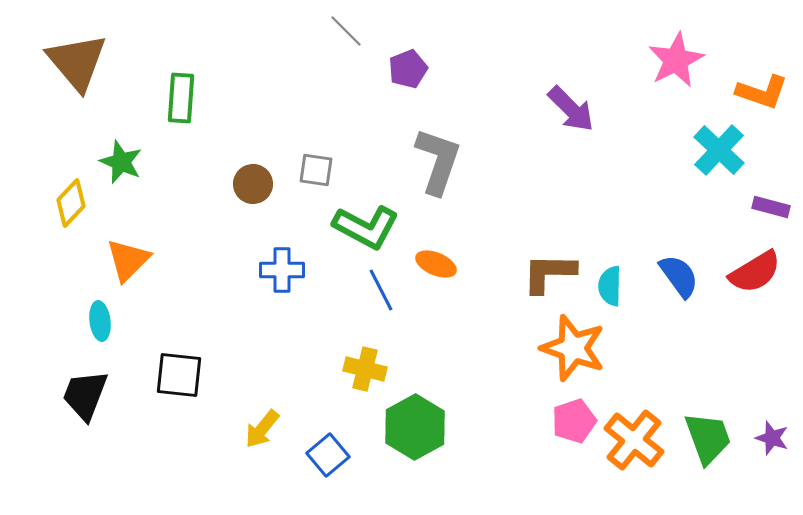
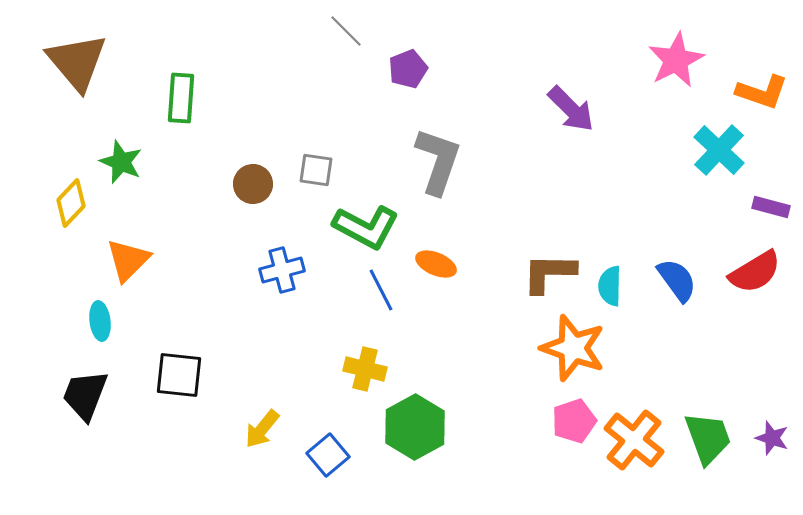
blue cross: rotated 15 degrees counterclockwise
blue semicircle: moved 2 px left, 4 px down
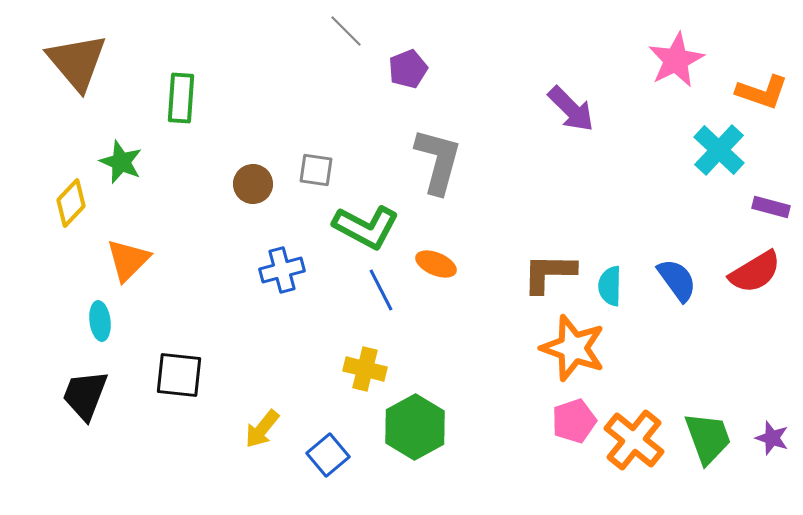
gray L-shape: rotated 4 degrees counterclockwise
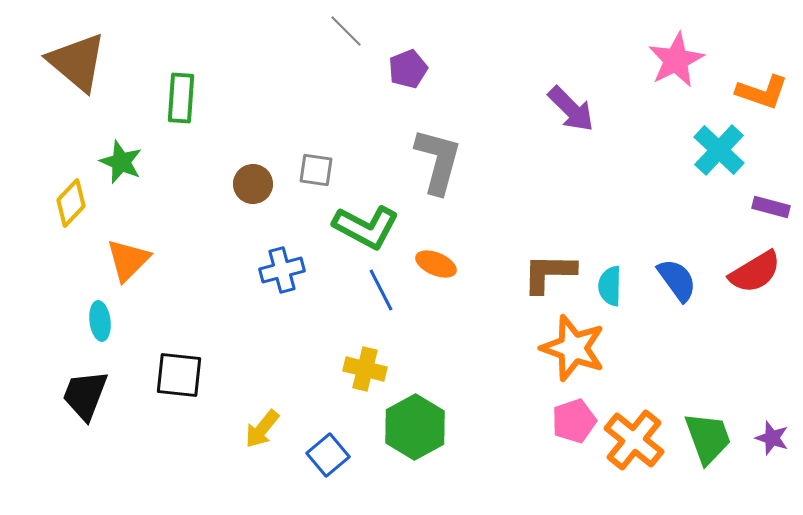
brown triangle: rotated 10 degrees counterclockwise
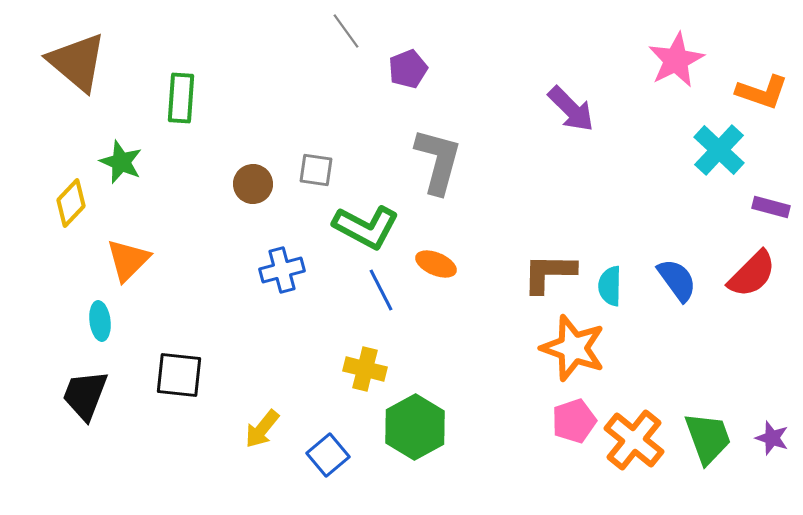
gray line: rotated 9 degrees clockwise
red semicircle: moved 3 px left, 2 px down; rotated 14 degrees counterclockwise
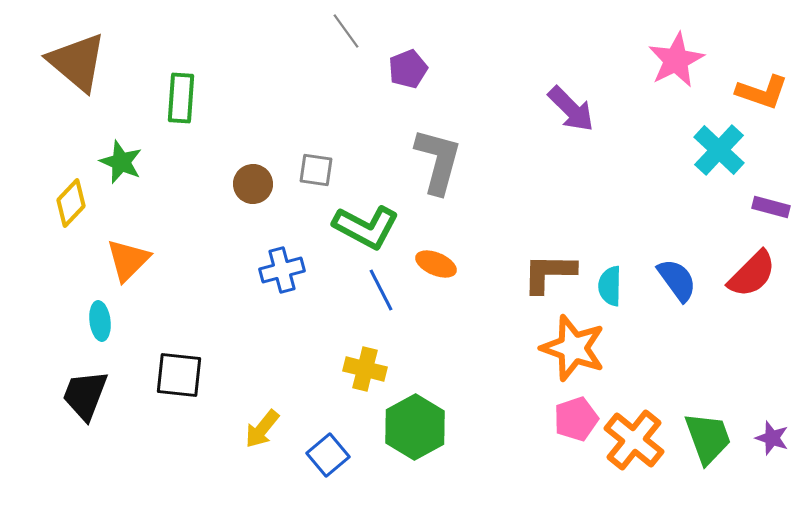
pink pentagon: moved 2 px right, 2 px up
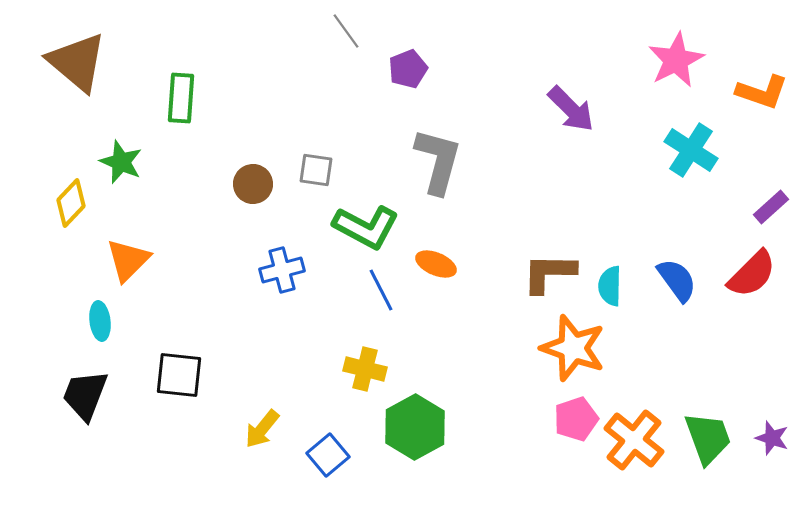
cyan cross: moved 28 px left; rotated 10 degrees counterclockwise
purple rectangle: rotated 57 degrees counterclockwise
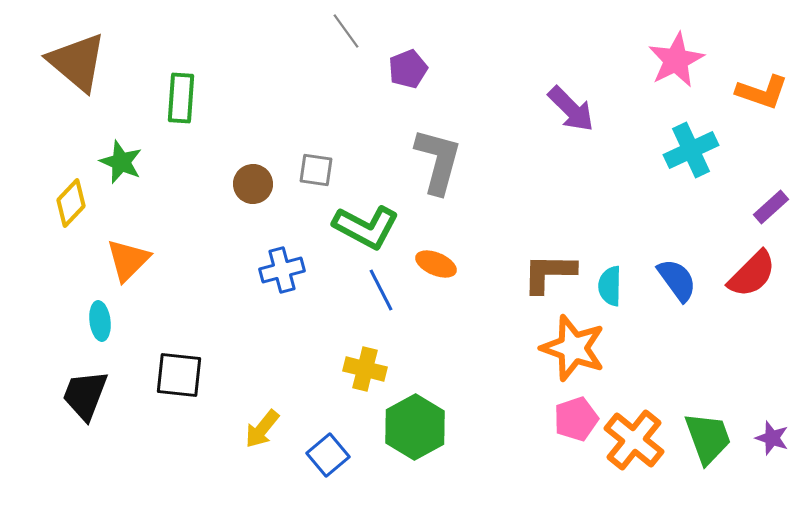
cyan cross: rotated 32 degrees clockwise
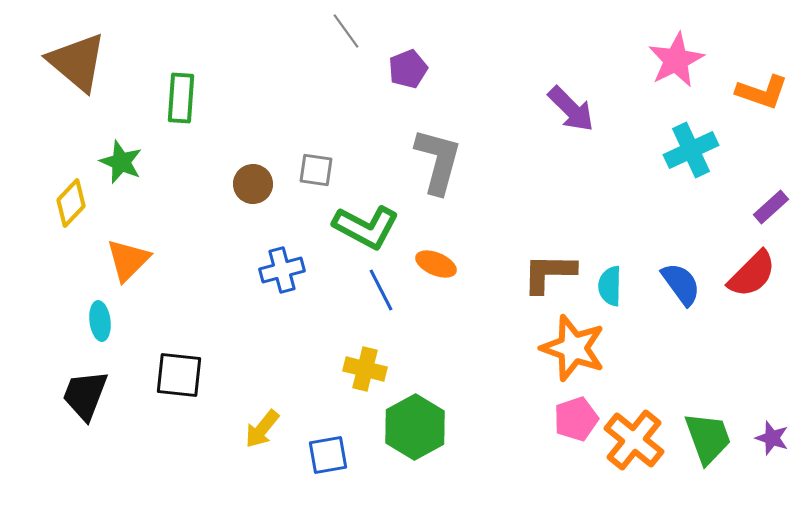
blue semicircle: moved 4 px right, 4 px down
blue square: rotated 30 degrees clockwise
